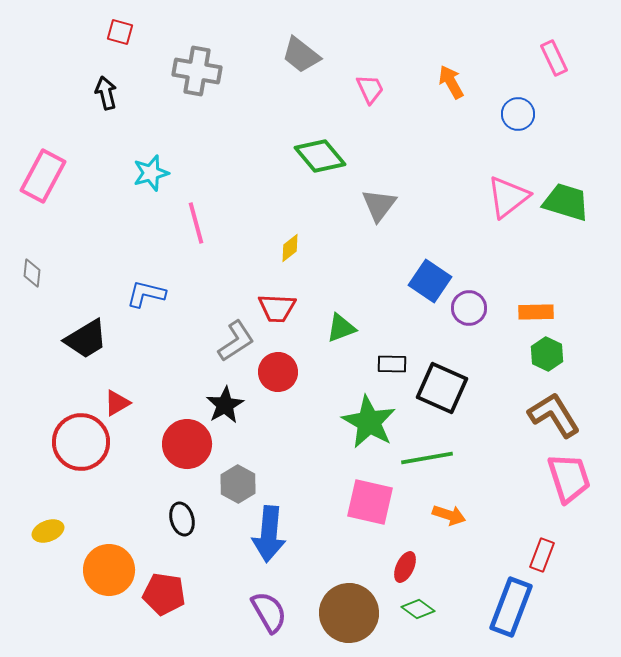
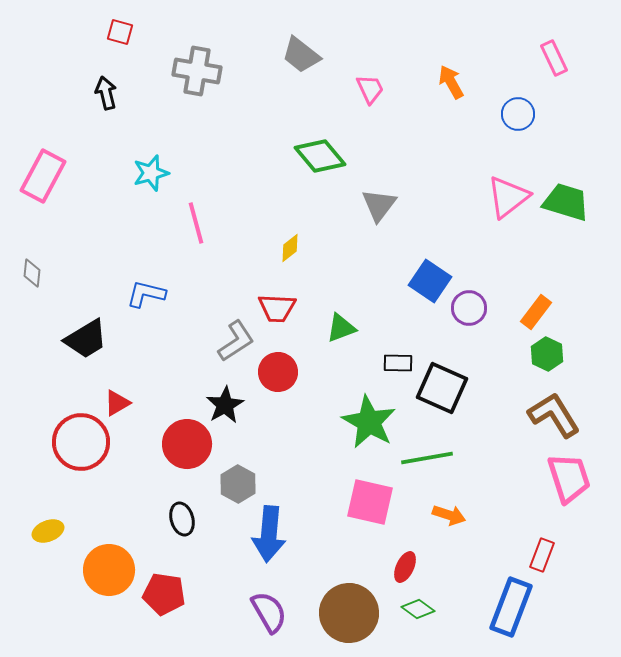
orange rectangle at (536, 312): rotated 52 degrees counterclockwise
black rectangle at (392, 364): moved 6 px right, 1 px up
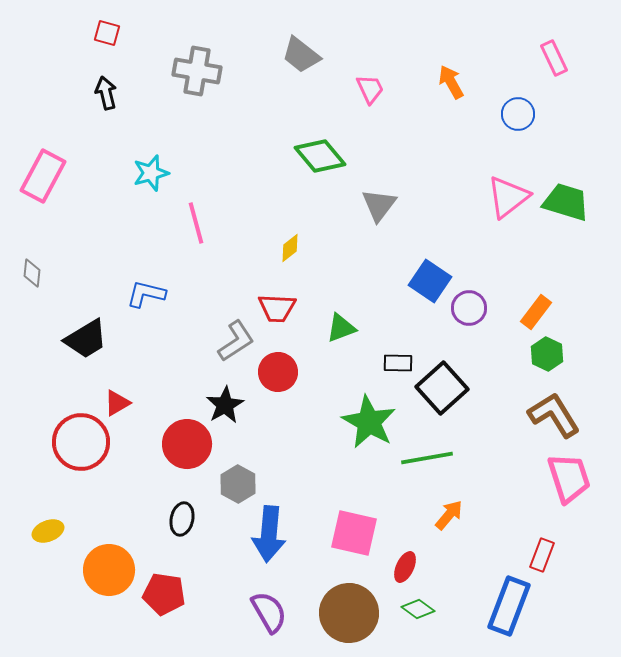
red square at (120, 32): moved 13 px left, 1 px down
black square at (442, 388): rotated 24 degrees clockwise
pink square at (370, 502): moved 16 px left, 31 px down
orange arrow at (449, 515): rotated 68 degrees counterclockwise
black ellipse at (182, 519): rotated 28 degrees clockwise
blue rectangle at (511, 607): moved 2 px left, 1 px up
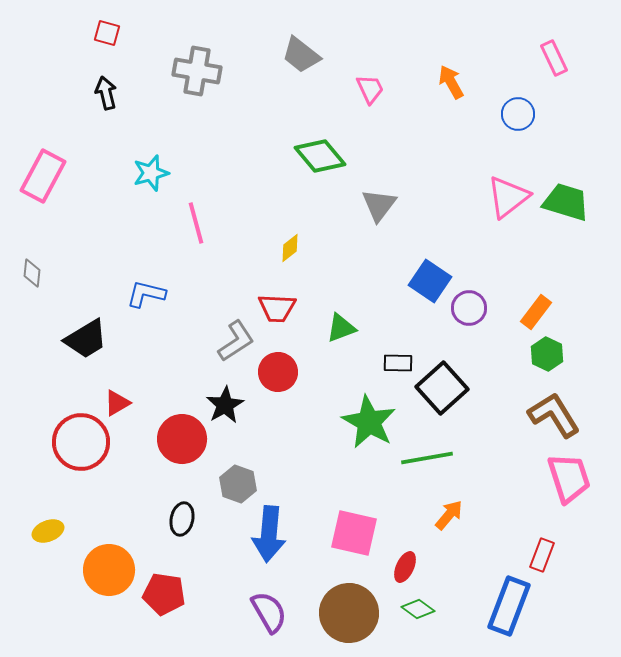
red circle at (187, 444): moved 5 px left, 5 px up
gray hexagon at (238, 484): rotated 9 degrees counterclockwise
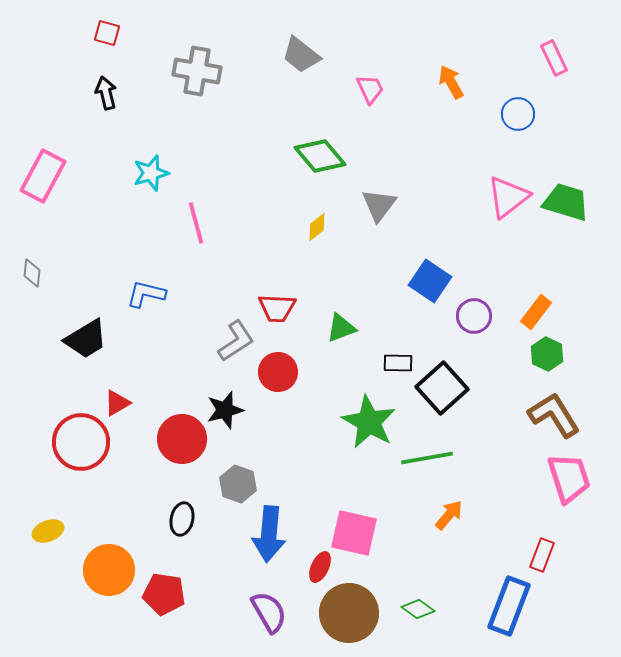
yellow diamond at (290, 248): moved 27 px right, 21 px up
purple circle at (469, 308): moved 5 px right, 8 px down
black star at (225, 405): moved 5 px down; rotated 15 degrees clockwise
red ellipse at (405, 567): moved 85 px left
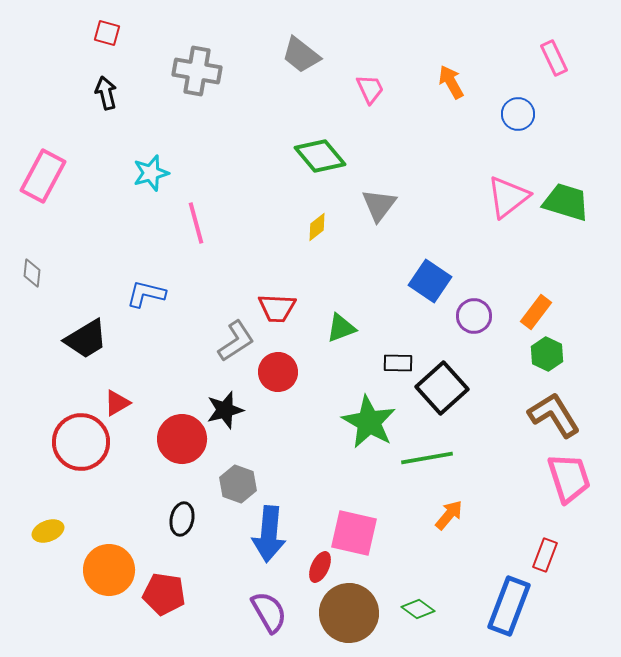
red rectangle at (542, 555): moved 3 px right
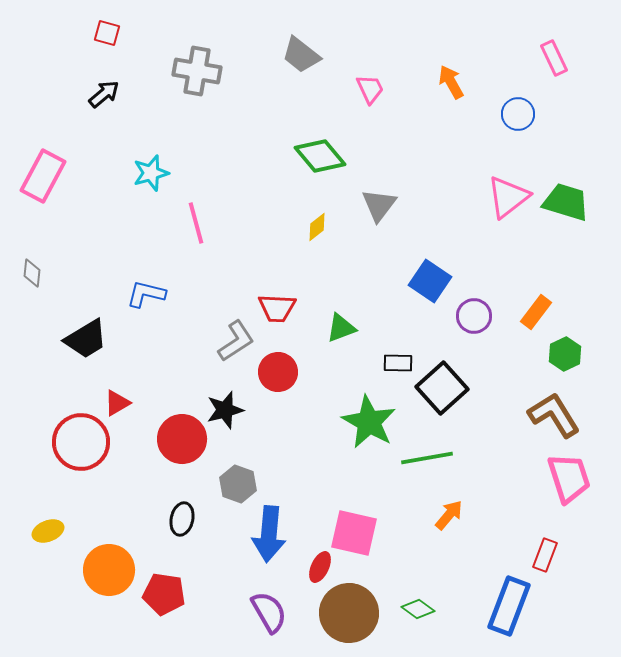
black arrow at (106, 93): moved 2 px left, 1 px down; rotated 64 degrees clockwise
green hexagon at (547, 354): moved 18 px right; rotated 8 degrees clockwise
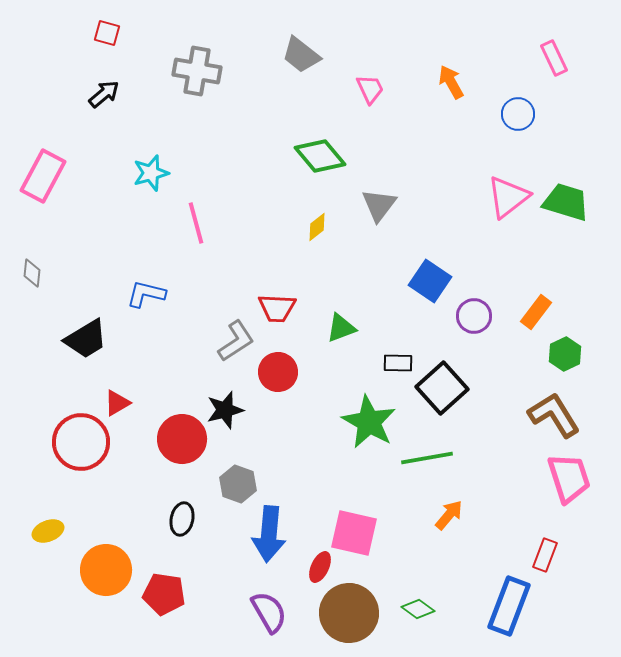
orange circle at (109, 570): moved 3 px left
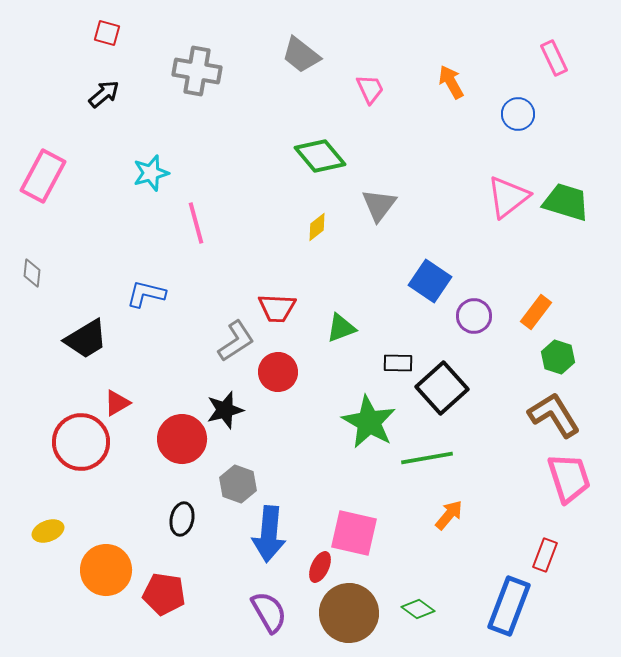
green hexagon at (565, 354): moved 7 px left, 3 px down; rotated 16 degrees counterclockwise
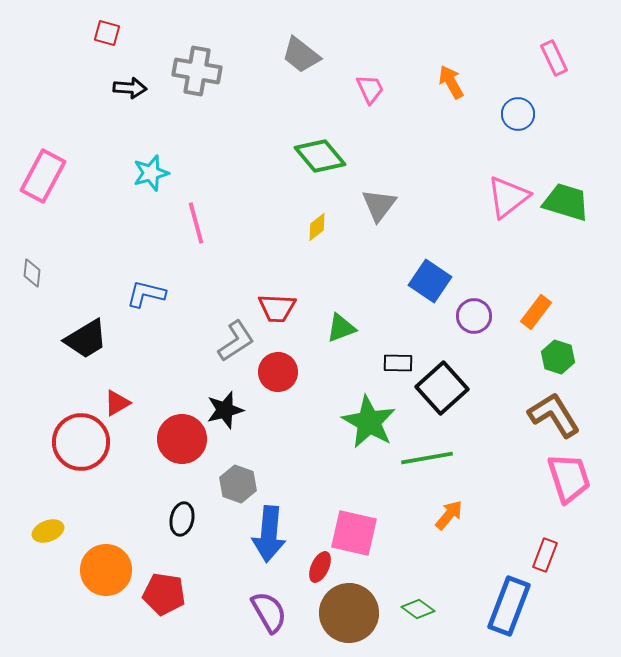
black arrow at (104, 94): moved 26 px right, 6 px up; rotated 44 degrees clockwise
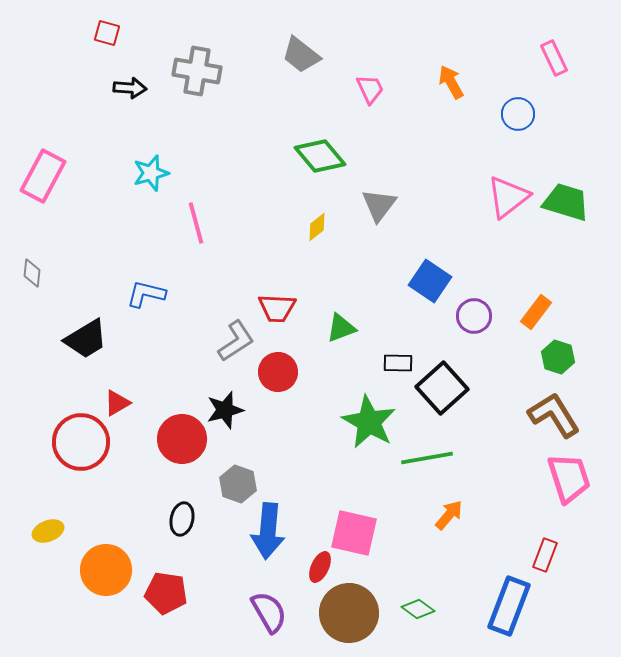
blue arrow at (269, 534): moved 1 px left, 3 px up
red pentagon at (164, 594): moved 2 px right, 1 px up
